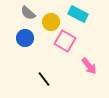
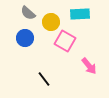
cyan rectangle: moved 2 px right; rotated 30 degrees counterclockwise
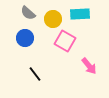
yellow circle: moved 2 px right, 3 px up
black line: moved 9 px left, 5 px up
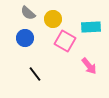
cyan rectangle: moved 11 px right, 13 px down
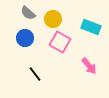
cyan rectangle: rotated 24 degrees clockwise
pink square: moved 5 px left, 1 px down
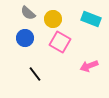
cyan rectangle: moved 8 px up
pink arrow: rotated 108 degrees clockwise
